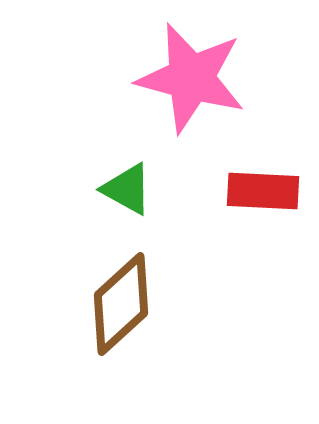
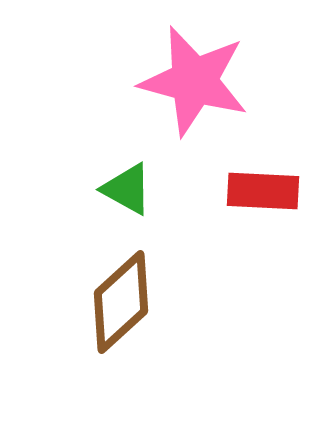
pink star: moved 3 px right, 3 px down
brown diamond: moved 2 px up
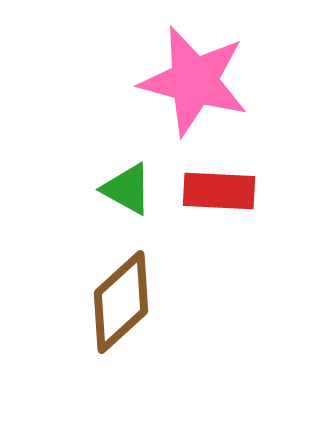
red rectangle: moved 44 px left
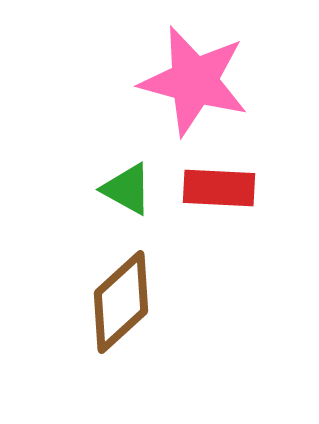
red rectangle: moved 3 px up
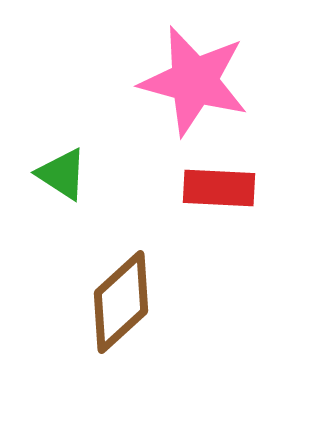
green triangle: moved 65 px left, 15 px up; rotated 4 degrees clockwise
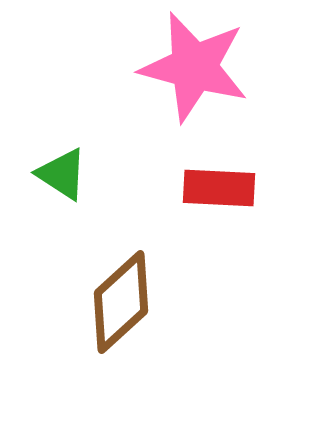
pink star: moved 14 px up
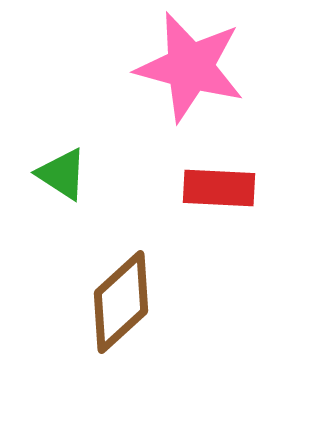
pink star: moved 4 px left
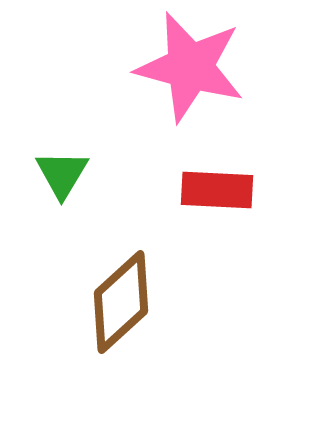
green triangle: rotated 28 degrees clockwise
red rectangle: moved 2 px left, 2 px down
